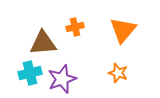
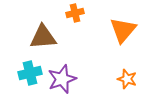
orange cross: moved 14 px up
brown triangle: moved 6 px up
orange star: moved 9 px right, 6 px down
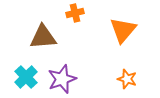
cyan cross: moved 4 px left, 4 px down; rotated 30 degrees counterclockwise
